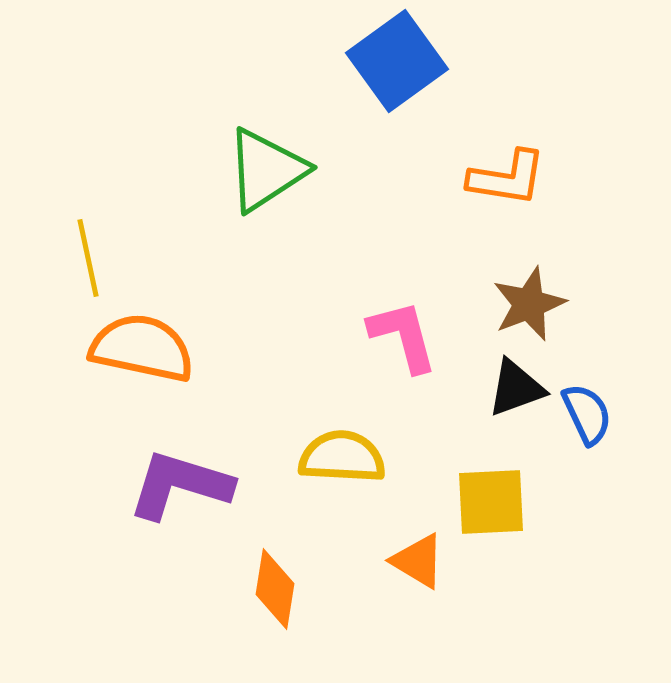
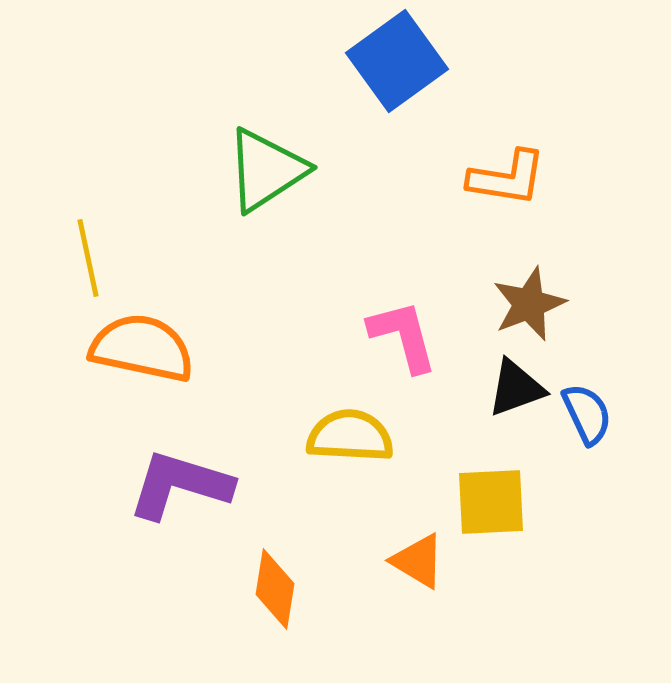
yellow semicircle: moved 8 px right, 21 px up
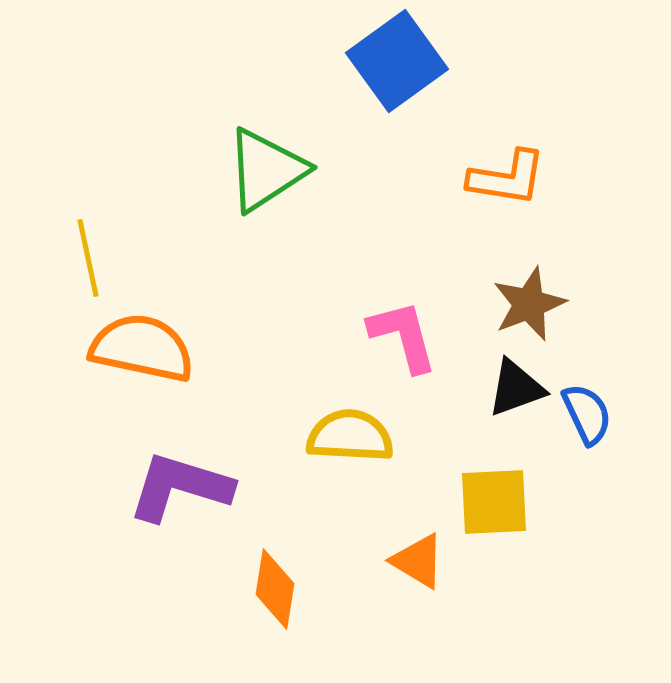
purple L-shape: moved 2 px down
yellow square: moved 3 px right
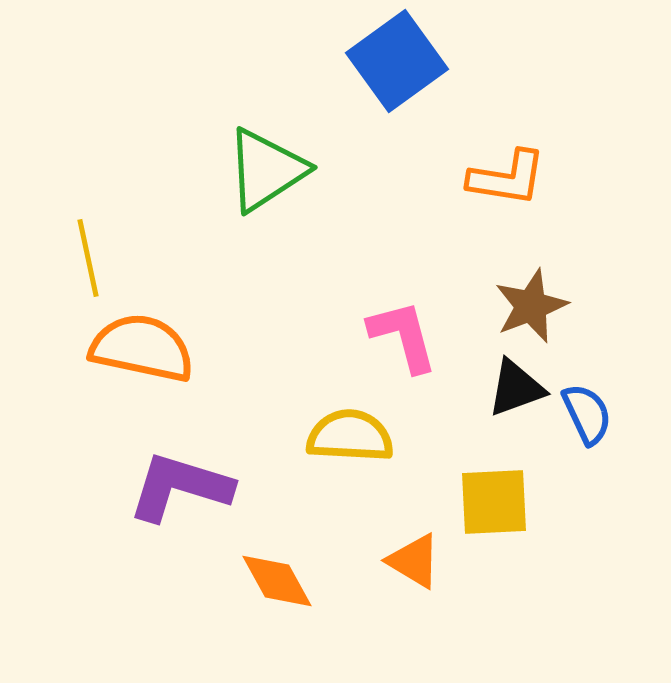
brown star: moved 2 px right, 2 px down
orange triangle: moved 4 px left
orange diamond: moved 2 px right, 8 px up; rotated 38 degrees counterclockwise
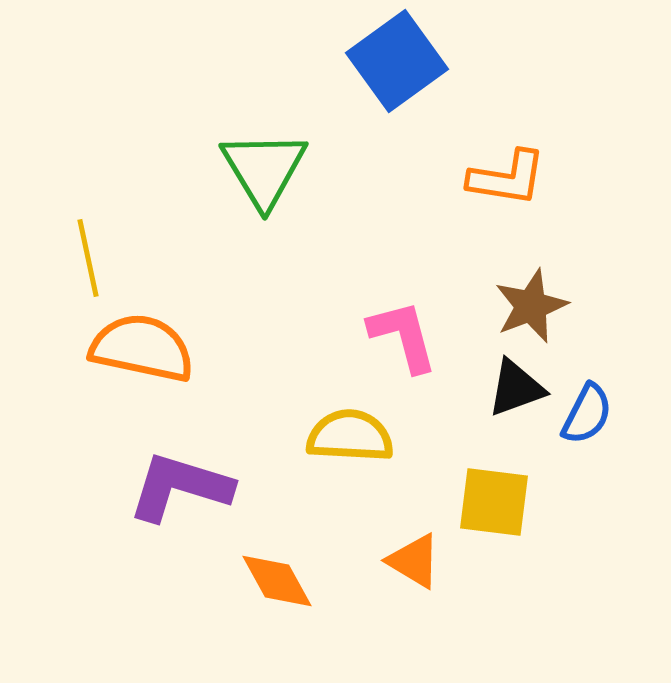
green triangle: moved 2 px left, 1 px up; rotated 28 degrees counterclockwise
blue semicircle: rotated 52 degrees clockwise
yellow square: rotated 10 degrees clockwise
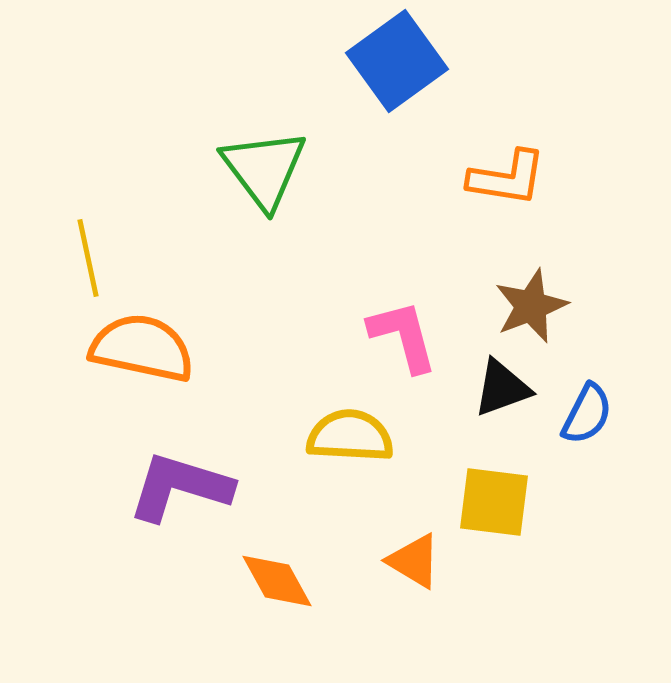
green triangle: rotated 6 degrees counterclockwise
black triangle: moved 14 px left
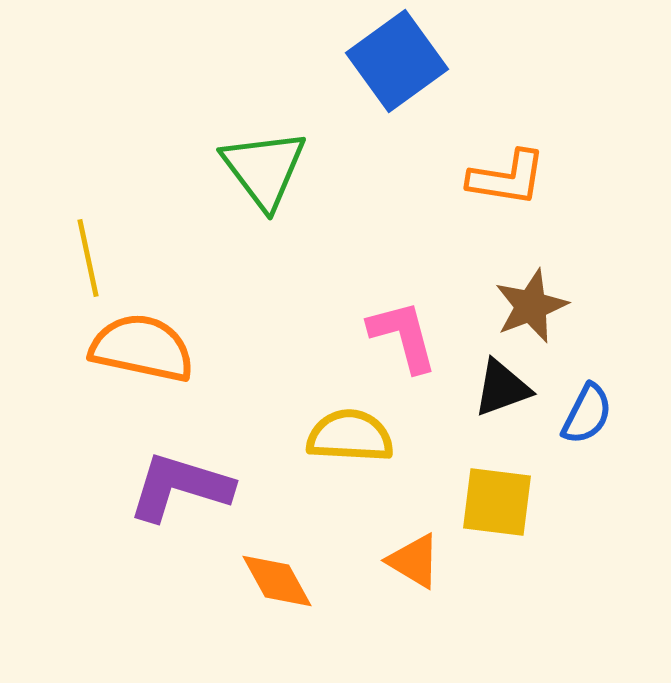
yellow square: moved 3 px right
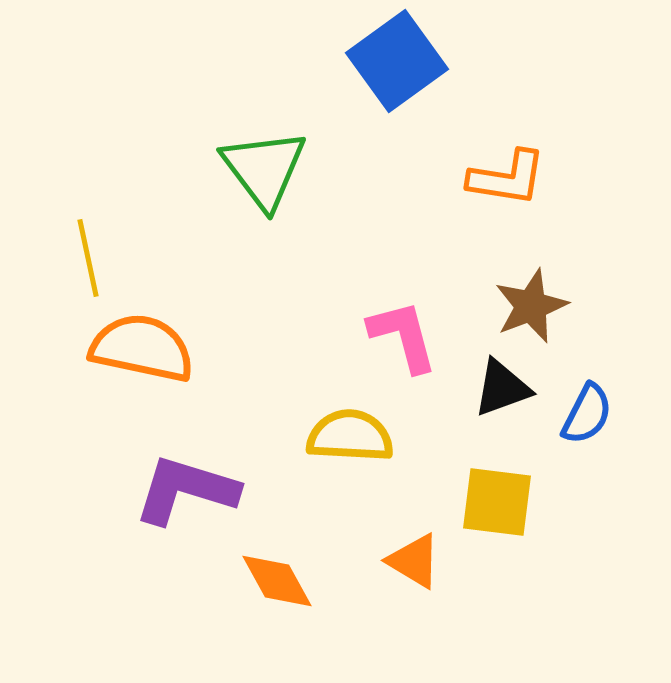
purple L-shape: moved 6 px right, 3 px down
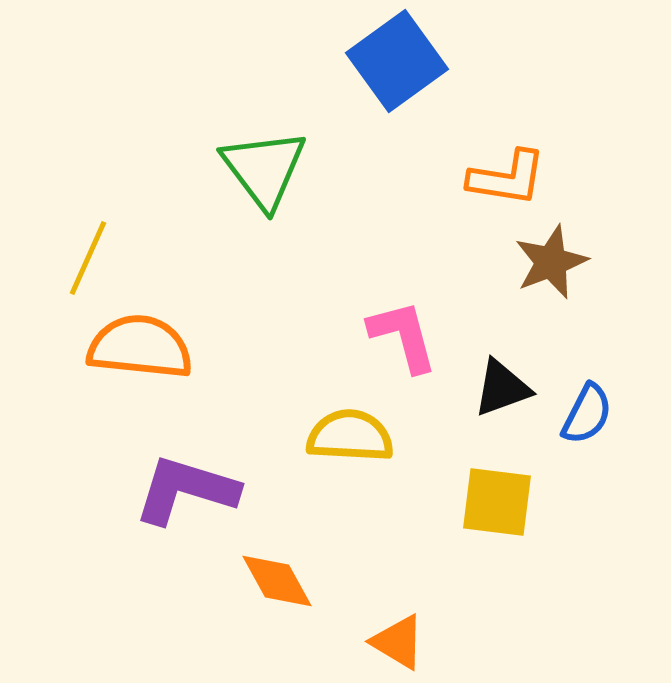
yellow line: rotated 36 degrees clockwise
brown star: moved 20 px right, 44 px up
orange semicircle: moved 2 px left, 1 px up; rotated 6 degrees counterclockwise
orange triangle: moved 16 px left, 81 px down
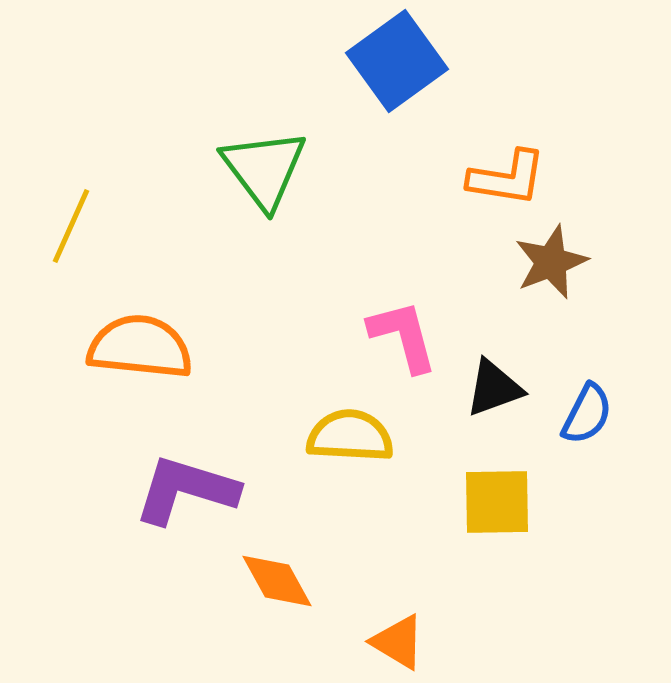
yellow line: moved 17 px left, 32 px up
black triangle: moved 8 px left
yellow square: rotated 8 degrees counterclockwise
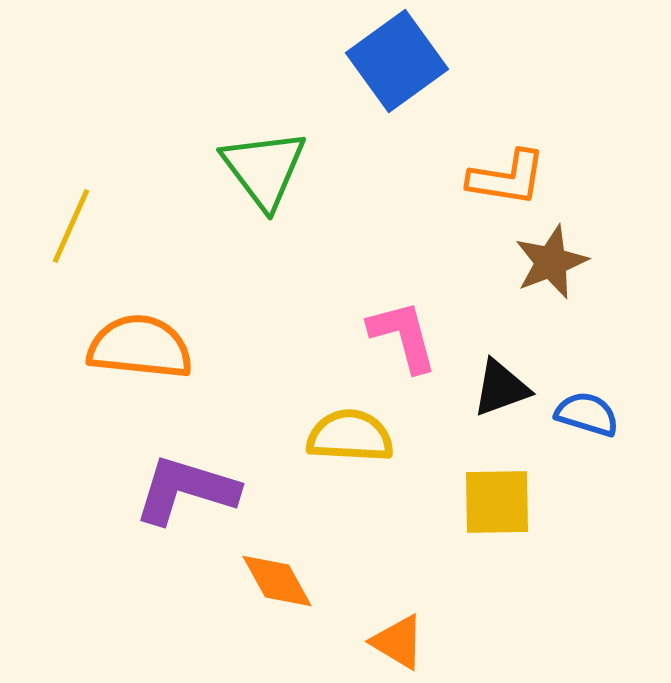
black triangle: moved 7 px right
blue semicircle: rotated 100 degrees counterclockwise
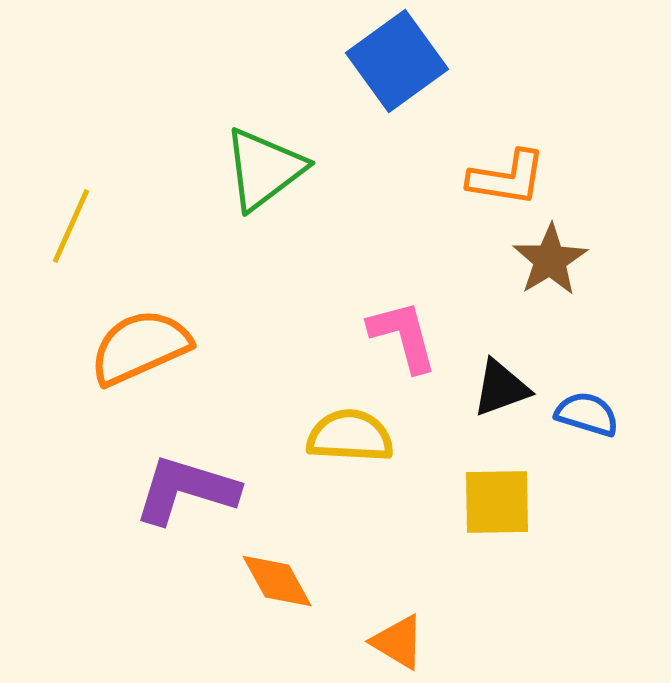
green triangle: rotated 30 degrees clockwise
brown star: moved 1 px left, 2 px up; rotated 10 degrees counterclockwise
orange semicircle: rotated 30 degrees counterclockwise
